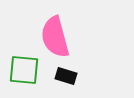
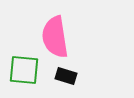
pink semicircle: rotated 6 degrees clockwise
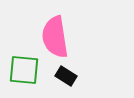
black rectangle: rotated 15 degrees clockwise
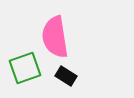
green square: moved 1 px right, 2 px up; rotated 24 degrees counterclockwise
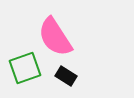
pink semicircle: rotated 24 degrees counterclockwise
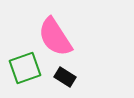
black rectangle: moved 1 px left, 1 px down
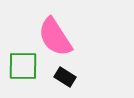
green square: moved 2 px left, 2 px up; rotated 20 degrees clockwise
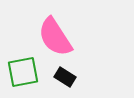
green square: moved 6 px down; rotated 12 degrees counterclockwise
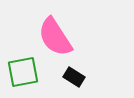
black rectangle: moved 9 px right
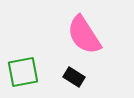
pink semicircle: moved 29 px right, 2 px up
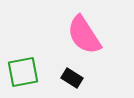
black rectangle: moved 2 px left, 1 px down
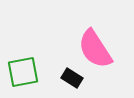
pink semicircle: moved 11 px right, 14 px down
